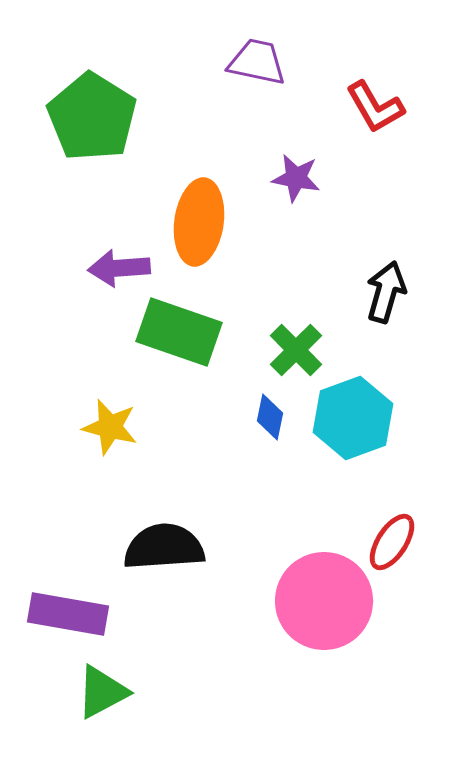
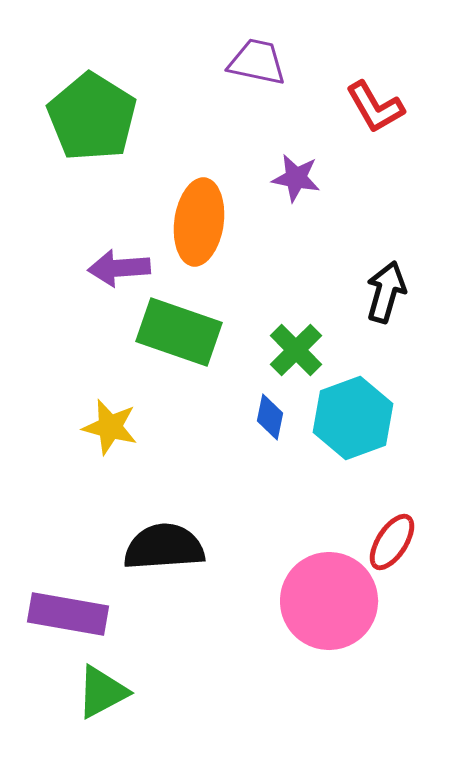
pink circle: moved 5 px right
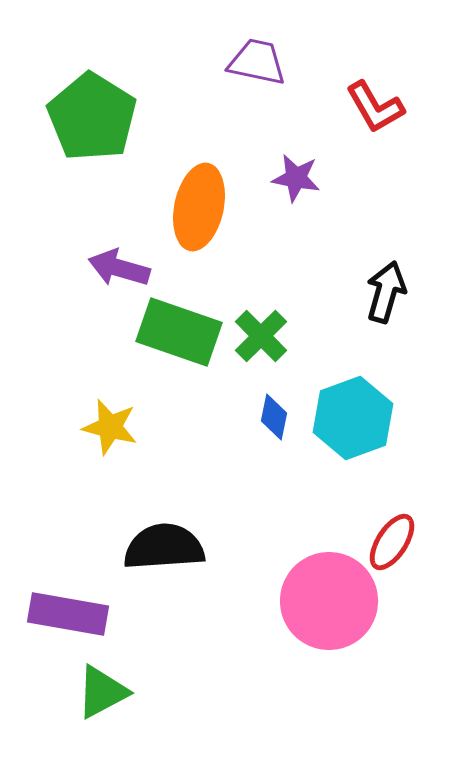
orange ellipse: moved 15 px up; rotated 4 degrees clockwise
purple arrow: rotated 20 degrees clockwise
green cross: moved 35 px left, 14 px up
blue diamond: moved 4 px right
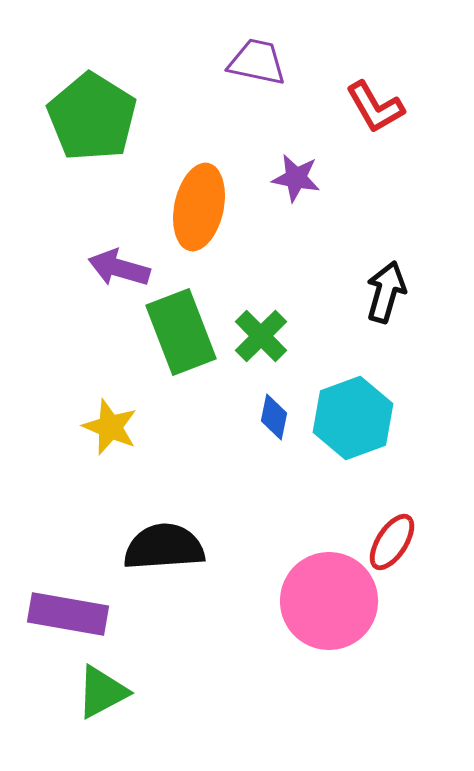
green rectangle: moved 2 px right; rotated 50 degrees clockwise
yellow star: rotated 8 degrees clockwise
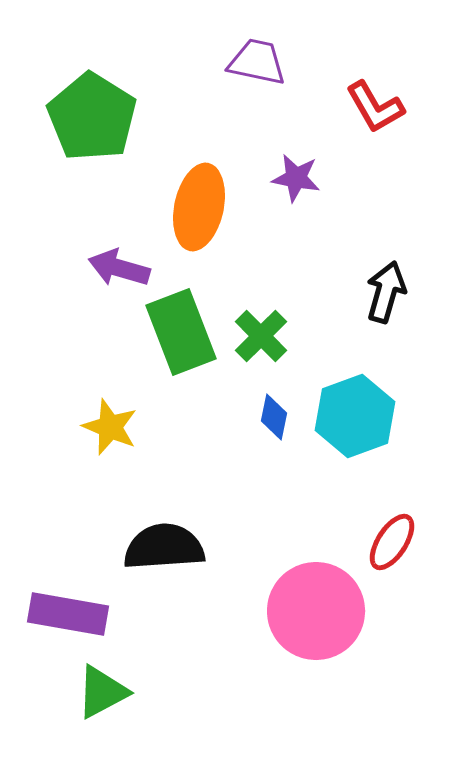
cyan hexagon: moved 2 px right, 2 px up
pink circle: moved 13 px left, 10 px down
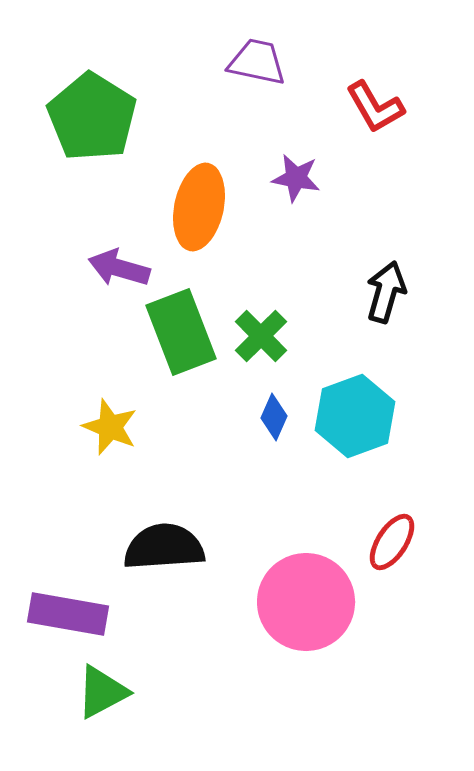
blue diamond: rotated 12 degrees clockwise
pink circle: moved 10 px left, 9 px up
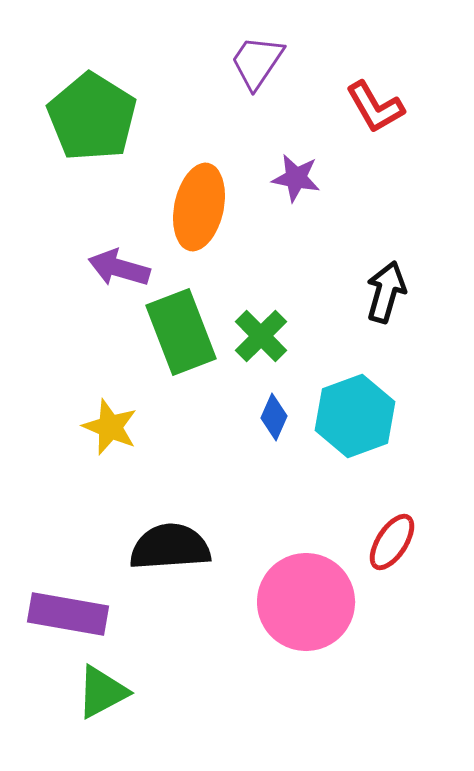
purple trapezoid: rotated 68 degrees counterclockwise
black semicircle: moved 6 px right
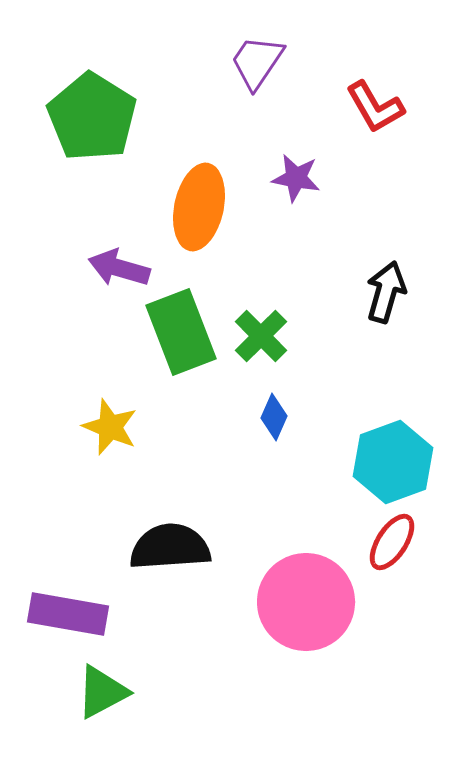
cyan hexagon: moved 38 px right, 46 px down
